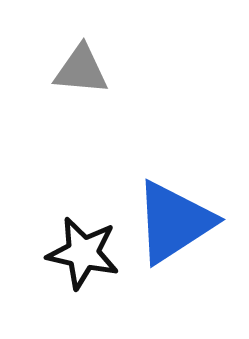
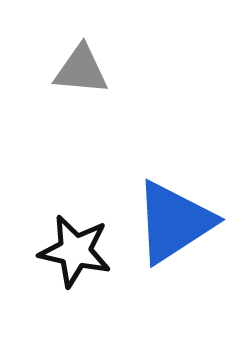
black star: moved 8 px left, 2 px up
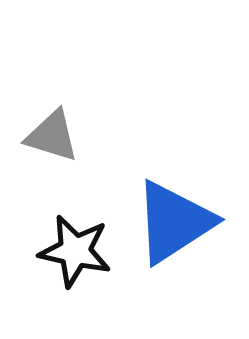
gray triangle: moved 29 px left, 66 px down; rotated 12 degrees clockwise
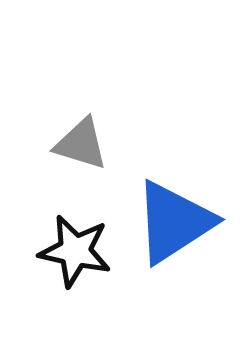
gray triangle: moved 29 px right, 8 px down
